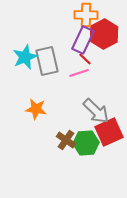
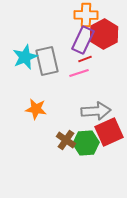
red line: rotated 64 degrees counterclockwise
gray arrow: rotated 48 degrees counterclockwise
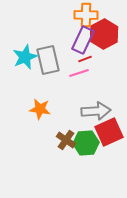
gray rectangle: moved 1 px right, 1 px up
orange star: moved 4 px right
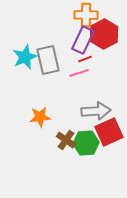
orange star: moved 8 px down; rotated 15 degrees counterclockwise
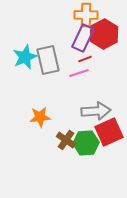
purple rectangle: moved 2 px up
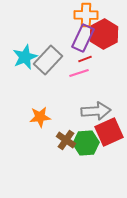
gray rectangle: rotated 56 degrees clockwise
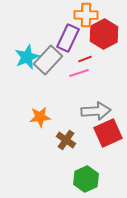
purple rectangle: moved 15 px left
cyan star: moved 2 px right
red square: moved 1 px left, 1 px down
green hexagon: moved 36 px down; rotated 20 degrees counterclockwise
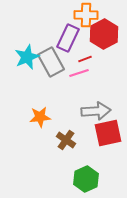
gray rectangle: moved 3 px right, 2 px down; rotated 72 degrees counterclockwise
red square: rotated 12 degrees clockwise
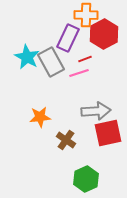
cyan star: rotated 20 degrees counterclockwise
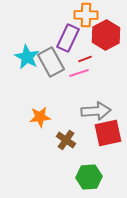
red hexagon: moved 2 px right, 1 px down
green hexagon: moved 3 px right, 2 px up; rotated 20 degrees clockwise
